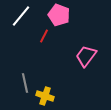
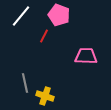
pink trapezoid: rotated 55 degrees clockwise
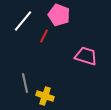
white line: moved 2 px right, 5 px down
pink trapezoid: rotated 15 degrees clockwise
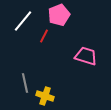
pink pentagon: rotated 30 degrees clockwise
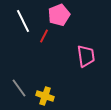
white line: rotated 65 degrees counterclockwise
pink trapezoid: rotated 65 degrees clockwise
gray line: moved 6 px left, 5 px down; rotated 24 degrees counterclockwise
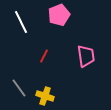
white line: moved 2 px left, 1 px down
red line: moved 20 px down
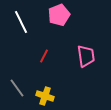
gray line: moved 2 px left
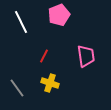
yellow cross: moved 5 px right, 13 px up
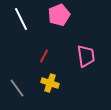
white line: moved 3 px up
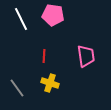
pink pentagon: moved 6 px left; rotated 30 degrees clockwise
red line: rotated 24 degrees counterclockwise
